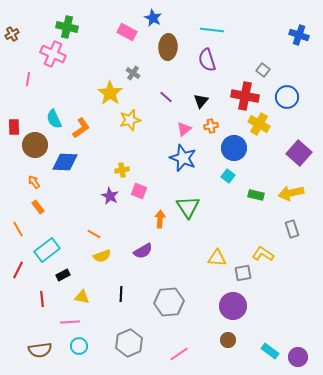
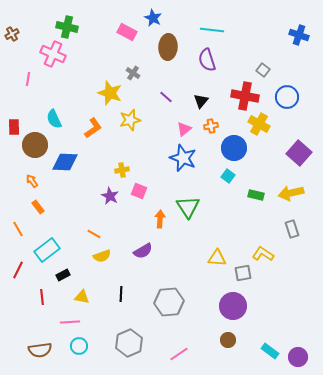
yellow star at (110, 93): rotated 15 degrees counterclockwise
orange L-shape at (81, 128): moved 12 px right
orange arrow at (34, 182): moved 2 px left, 1 px up
red line at (42, 299): moved 2 px up
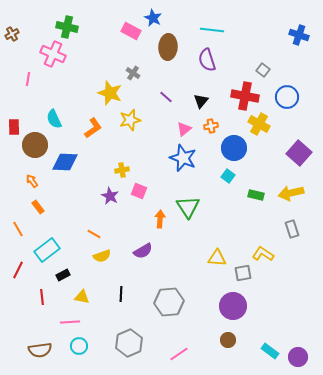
pink rectangle at (127, 32): moved 4 px right, 1 px up
